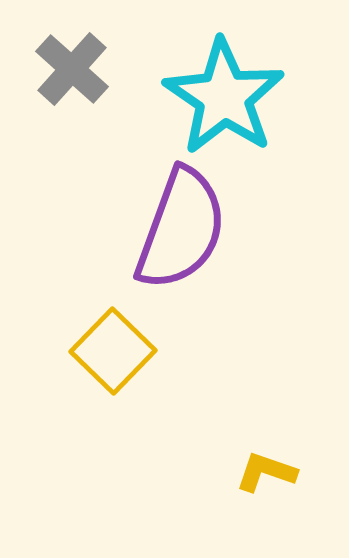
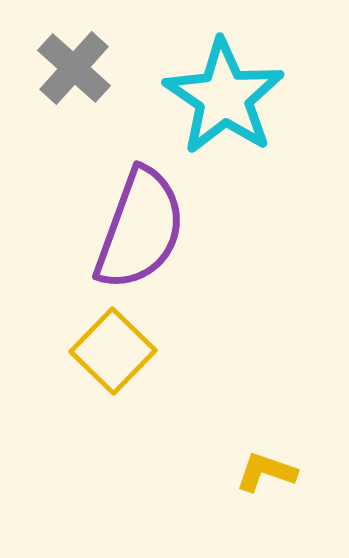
gray cross: moved 2 px right, 1 px up
purple semicircle: moved 41 px left
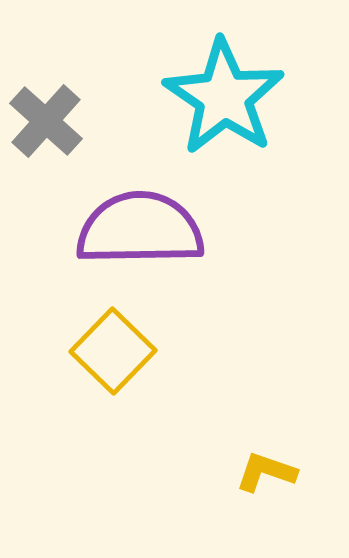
gray cross: moved 28 px left, 53 px down
purple semicircle: rotated 111 degrees counterclockwise
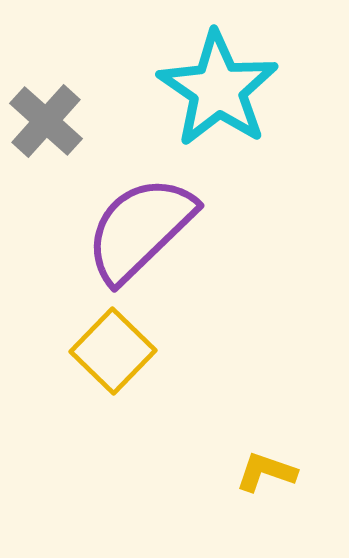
cyan star: moved 6 px left, 8 px up
purple semicircle: rotated 43 degrees counterclockwise
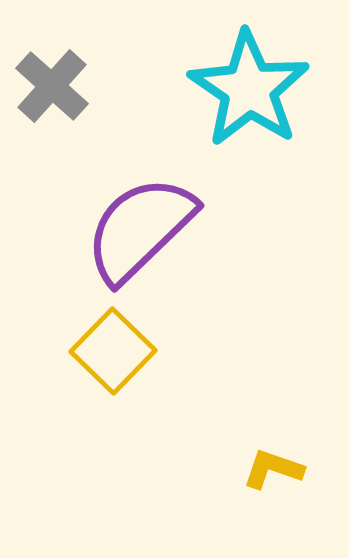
cyan star: moved 31 px right
gray cross: moved 6 px right, 35 px up
yellow L-shape: moved 7 px right, 3 px up
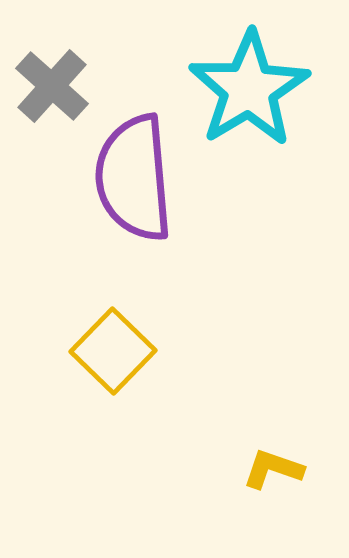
cyan star: rotated 7 degrees clockwise
purple semicircle: moved 6 px left, 51 px up; rotated 51 degrees counterclockwise
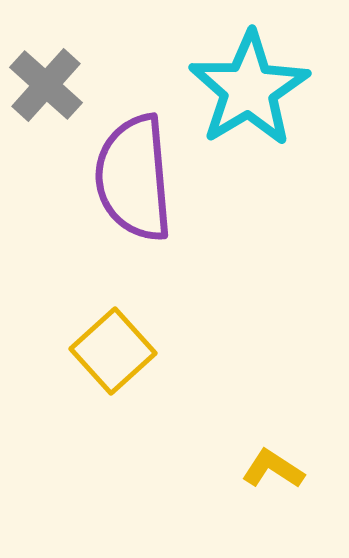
gray cross: moved 6 px left, 1 px up
yellow square: rotated 4 degrees clockwise
yellow L-shape: rotated 14 degrees clockwise
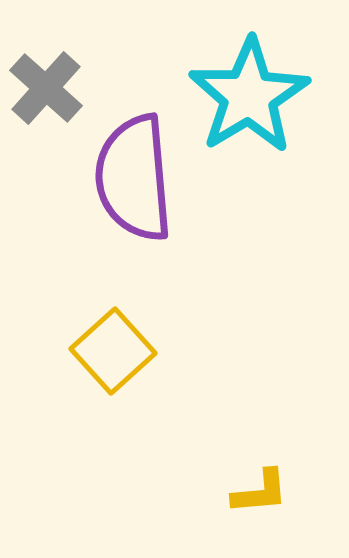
gray cross: moved 3 px down
cyan star: moved 7 px down
yellow L-shape: moved 13 px left, 23 px down; rotated 142 degrees clockwise
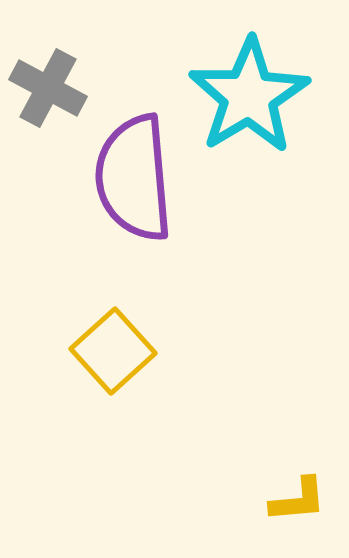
gray cross: moved 2 px right; rotated 14 degrees counterclockwise
yellow L-shape: moved 38 px right, 8 px down
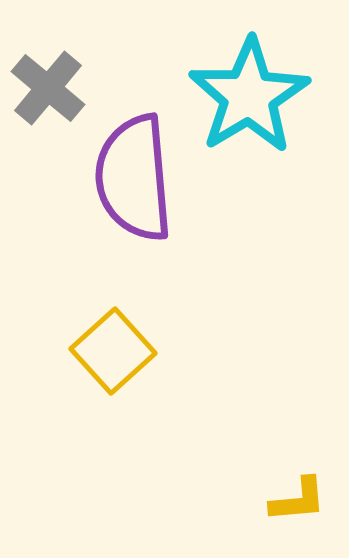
gray cross: rotated 12 degrees clockwise
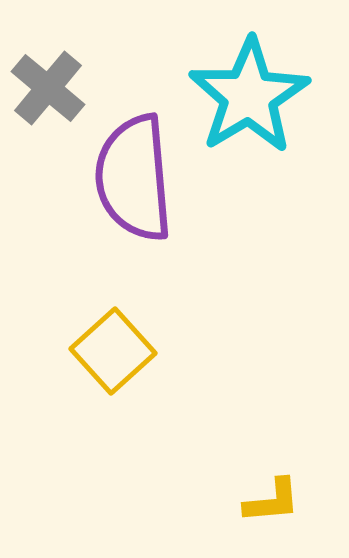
yellow L-shape: moved 26 px left, 1 px down
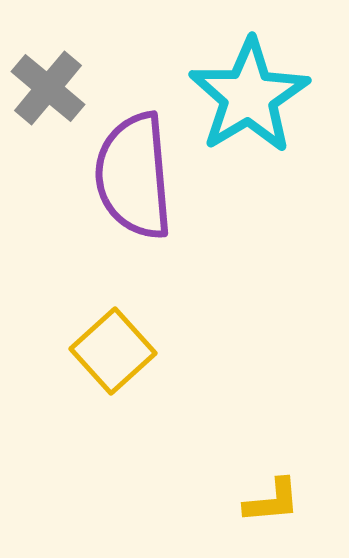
purple semicircle: moved 2 px up
